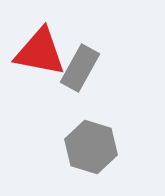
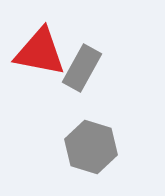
gray rectangle: moved 2 px right
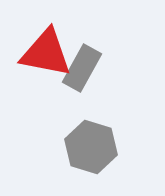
red triangle: moved 6 px right, 1 px down
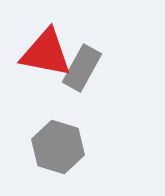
gray hexagon: moved 33 px left
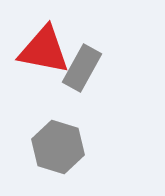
red triangle: moved 2 px left, 3 px up
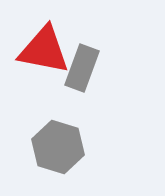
gray rectangle: rotated 9 degrees counterclockwise
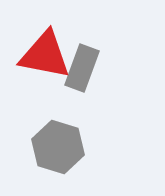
red triangle: moved 1 px right, 5 px down
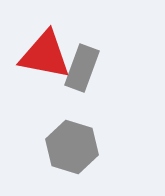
gray hexagon: moved 14 px right
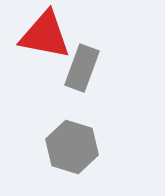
red triangle: moved 20 px up
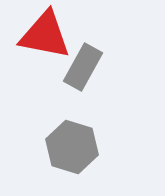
gray rectangle: moved 1 px right, 1 px up; rotated 9 degrees clockwise
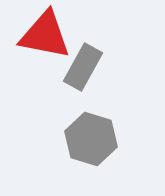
gray hexagon: moved 19 px right, 8 px up
